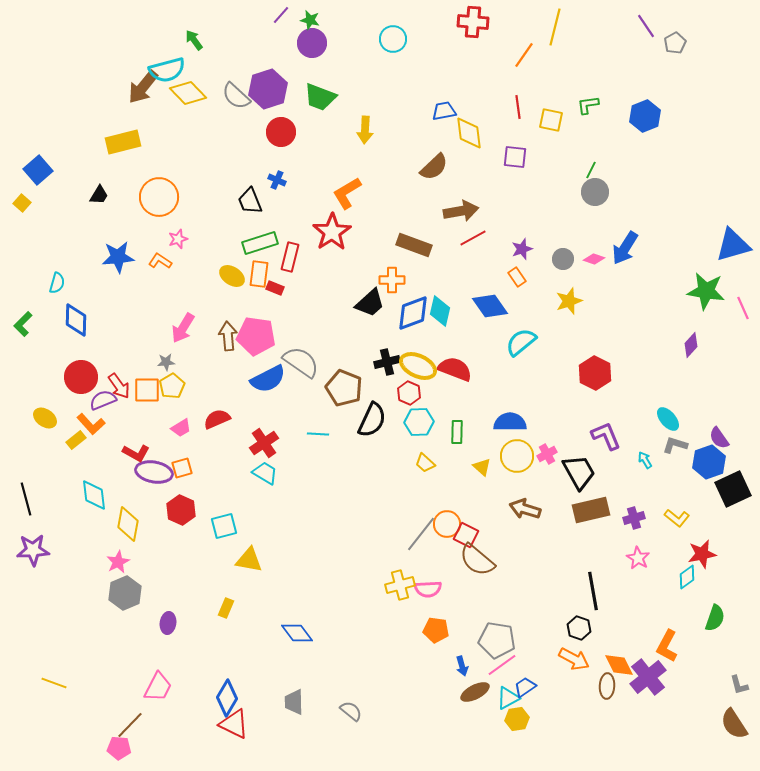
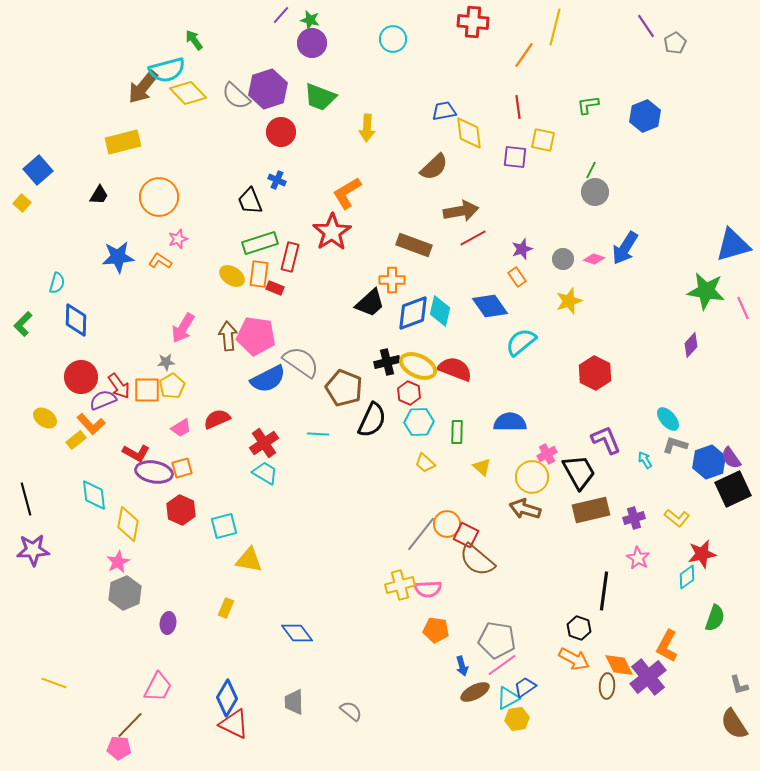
yellow square at (551, 120): moved 8 px left, 20 px down
yellow arrow at (365, 130): moved 2 px right, 2 px up
purple L-shape at (606, 436): moved 4 px down
purple semicircle at (719, 438): moved 12 px right, 20 px down
yellow circle at (517, 456): moved 15 px right, 21 px down
black line at (593, 591): moved 11 px right; rotated 18 degrees clockwise
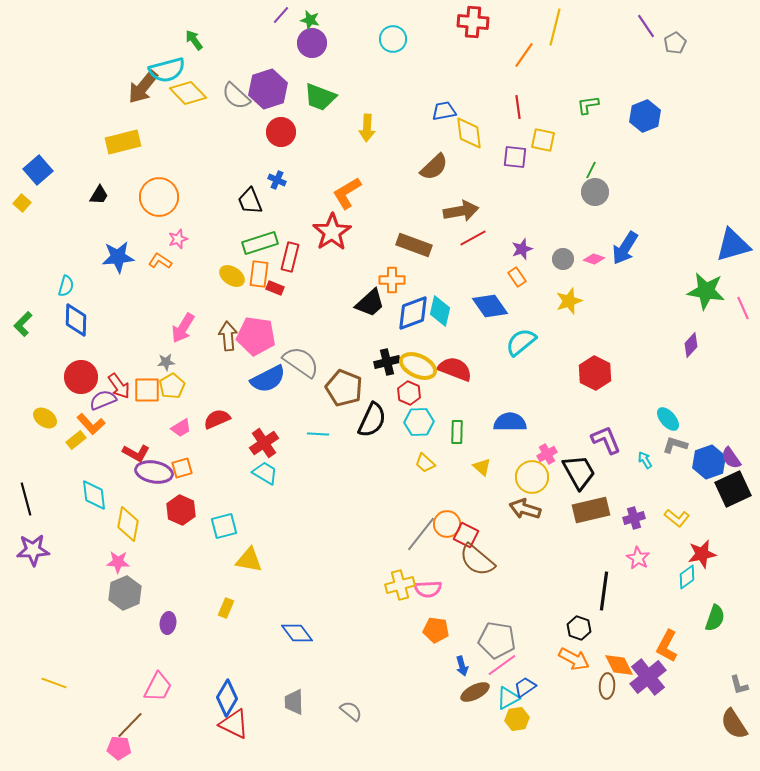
cyan semicircle at (57, 283): moved 9 px right, 3 px down
pink star at (118, 562): rotated 30 degrees clockwise
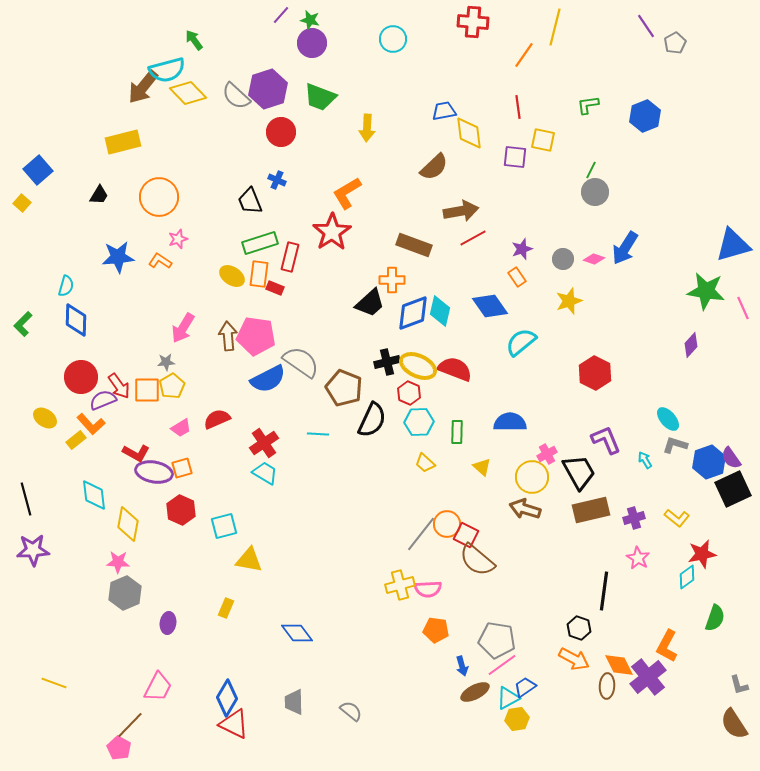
pink pentagon at (119, 748): rotated 25 degrees clockwise
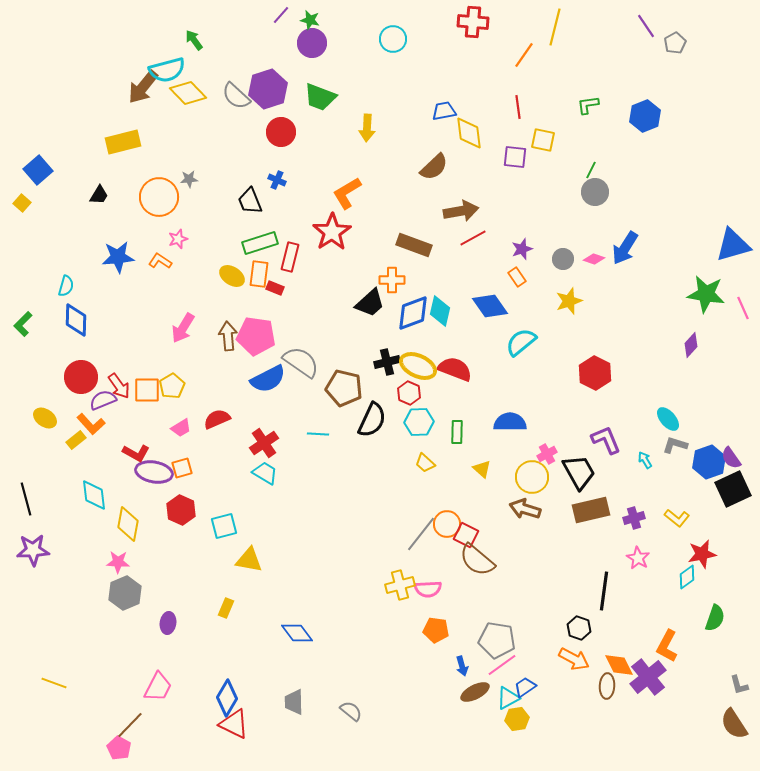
green star at (706, 291): moved 3 px down
gray star at (166, 362): moved 23 px right, 183 px up
brown pentagon at (344, 388): rotated 9 degrees counterclockwise
yellow triangle at (482, 467): moved 2 px down
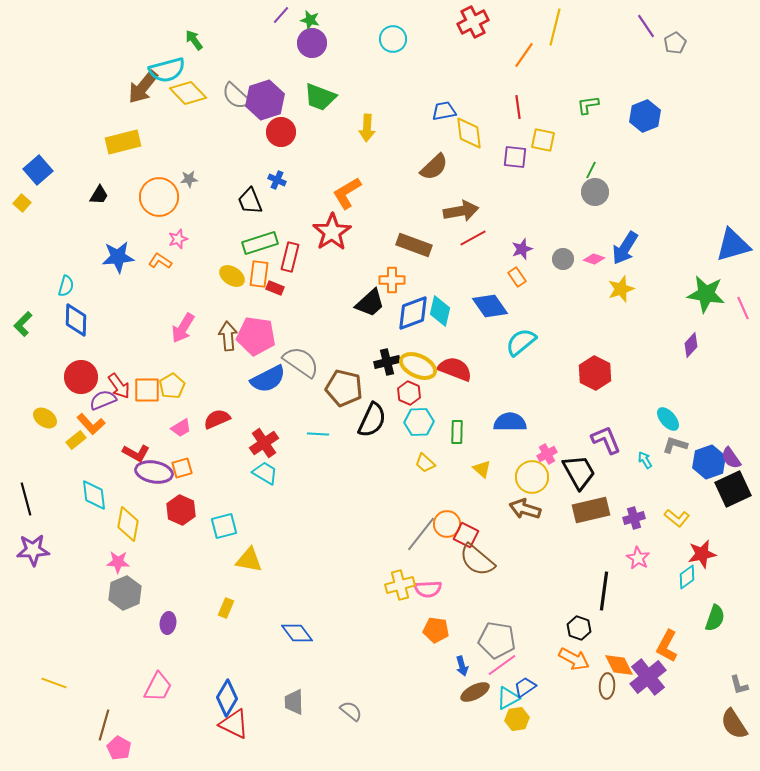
red cross at (473, 22): rotated 32 degrees counterclockwise
purple hexagon at (268, 89): moved 3 px left, 11 px down
yellow star at (569, 301): moved 52 px right, 12 px up
brown line at (130, 725): moved 26 px left; rotated 28 degrees counterclockwise
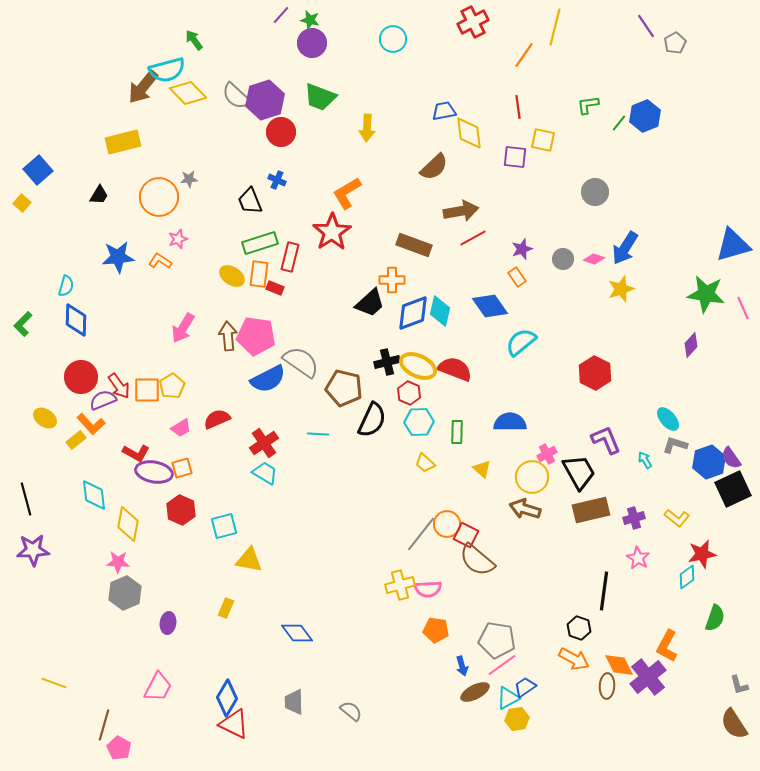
green line at (591, 170): moved 28 px right, 47 px up; rotated 12 degrees clockwise
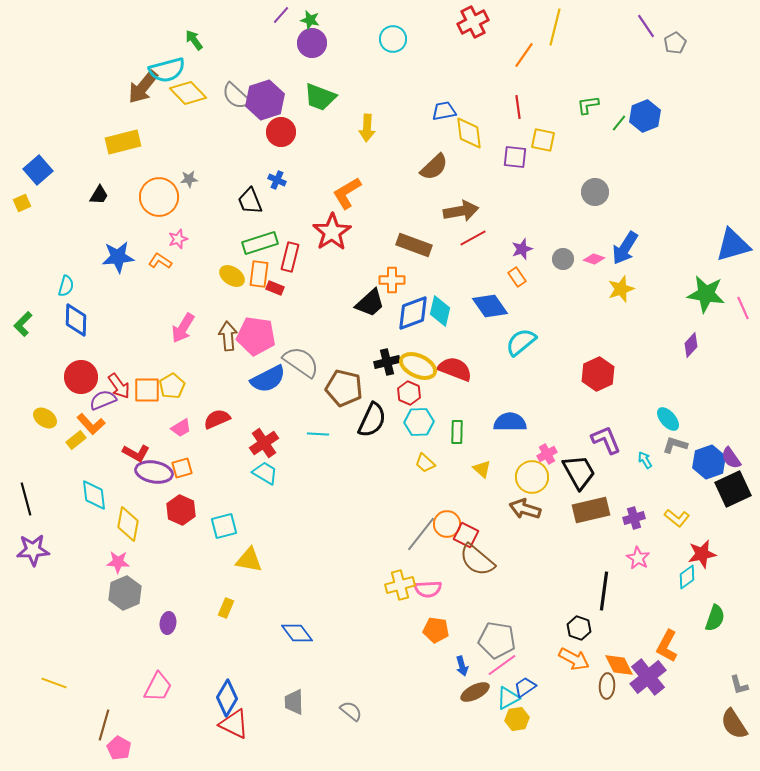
yellow square at (22, 203): rotated 24 degrees clockwise
red hexagon at (595, 373): moved 3 px right, 1 px down; rotated 8 degrees clockwise
